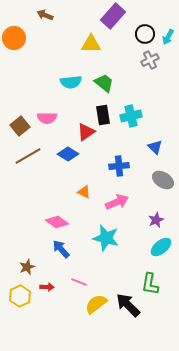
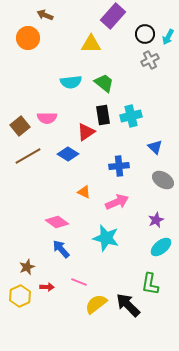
orange circle: moved 14 px right
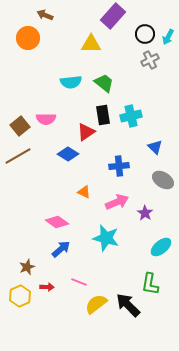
pink semicircle: moved 1 px left, 1 px down
brown line: moved 10 px left
purple star: moved 11 px left, 7 px up; rotated 14 degrees counterclockwise
blue arrow: rotated 90 degrees clockwise
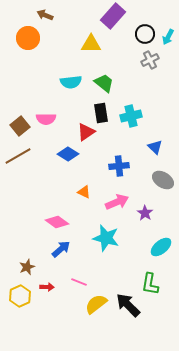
black rectangle: moved 2 px left, 2 px up
